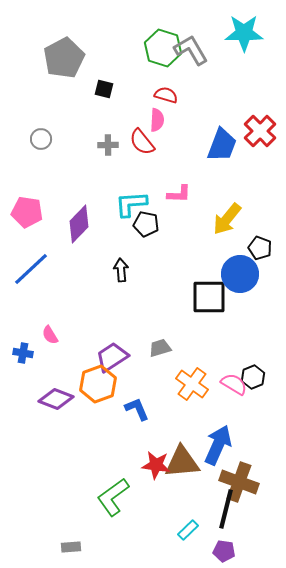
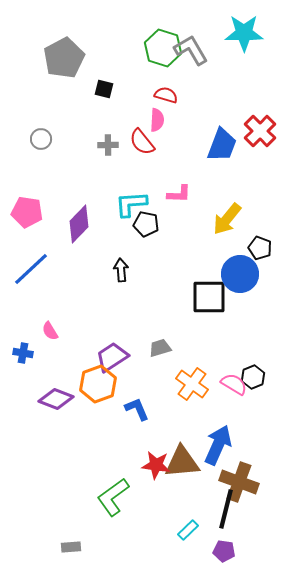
pink semicircle at (50, 335): moved 4 px up
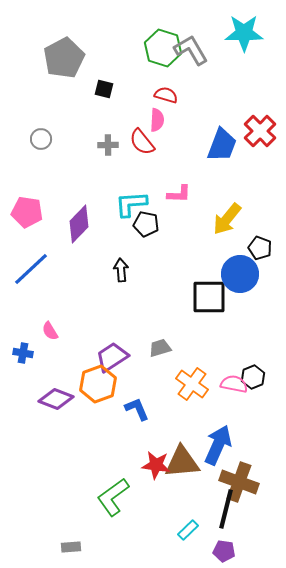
pink semicircle at (234, 384): rotated 20 degrees counterclockwise
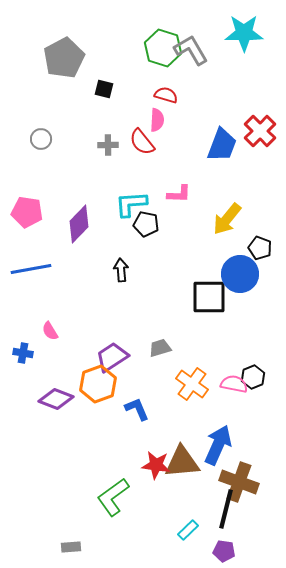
blue line at (31, 269): rotated 33 degrees clockwise
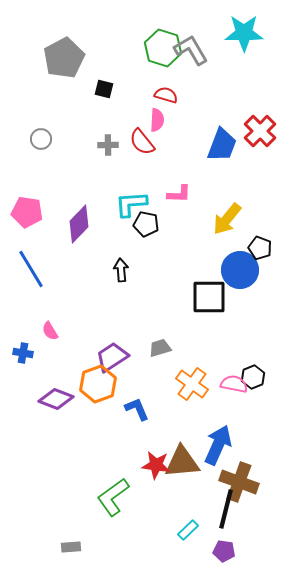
blue line at (31, 269): rotated 69 degrees clockwise
blue circle at (240, 274): moved 4 px up
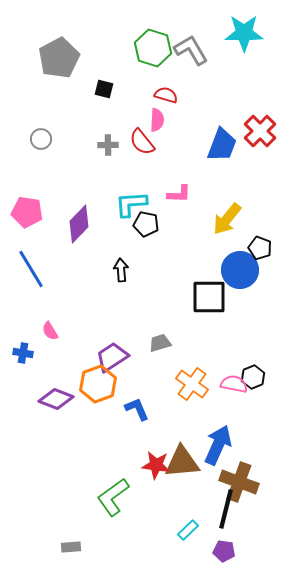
green hexagon at (163, 48): moved 10 px left
gray pentagon at (64, 58): moved 5 px left
gray trapezoid at (160, 348): moved 5 px up
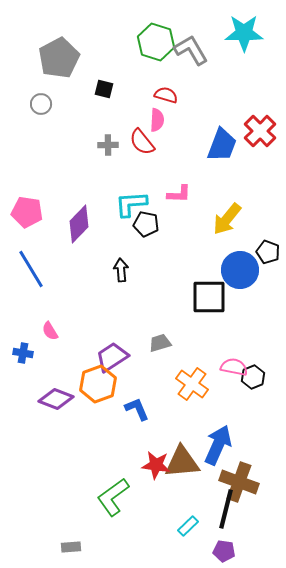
green hexagon at (153, 48): moved 3 px right, 6 px up
gray circle at (41, 139): moved 35 px up
black pentagon at (260, 248): moved 8 px right, 4 px down
pink semicircle at (234, 384): moved 17 px up
cyan rectangle at (188, 530): moved 4 px up
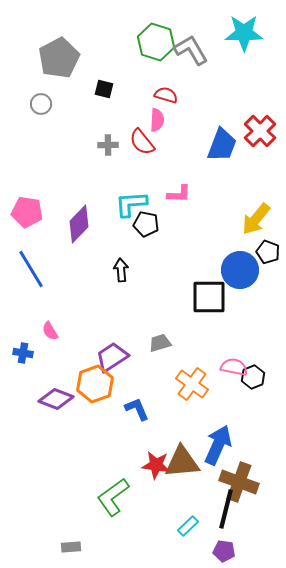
yellow arrow at (227, 219): moved 29 px right
orange hexagon at (98, 384): moved 3 px left
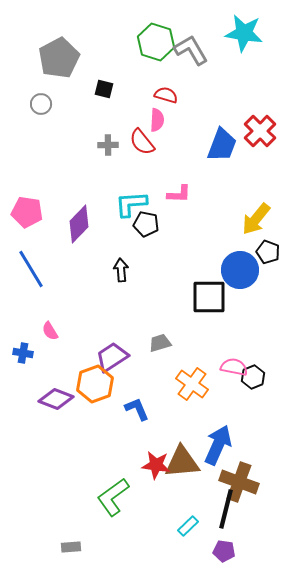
cyan star at (244, 33): rotated 9 degrees clockwise
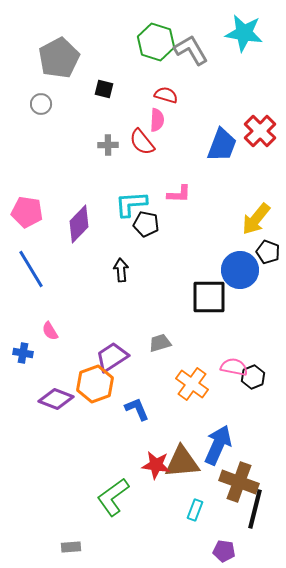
black line at (226, 509): moved 29 px right
cyan rectangle at (188, 526): moved 7 px right, 16 px up; rotated 25 degrees counterclockwise
